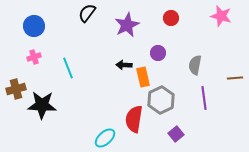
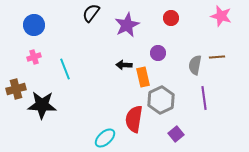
black semicircle: moved 4 px right
blue circle: moved 1 px up
cyan line: moved 3 px left, 1 px down
brown line: moved 18 px left, 21 px up
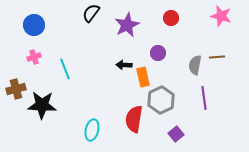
cyan ellipse: moved 13 px left, 8 px up; rotated 35 degrees counterclockwise
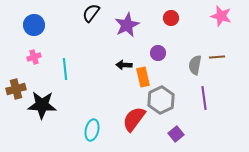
cyan line: rotated 15 degrees clockwise
red semicircle: rotated 28 degrees clockwise
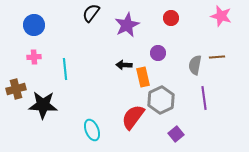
pink cross: rotated 16 degrees clockwise
black star: moved 1 px right
red semicircle: moved 1 px left, 2 px up
cyan ellipse: rotated 35 degrees counterclockwise
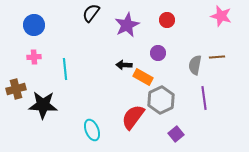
red circle: moved 4 px left, 2 px down
orange rectangle: rotated 48 degrees counterclockwise
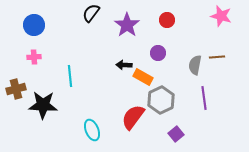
purple star: rotated 10 degrees counterclockwise
cyan line: moved 5 px right, 7 px down
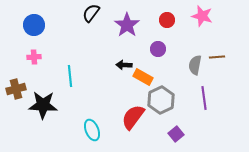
pink star: moved 19 px left
purple circle: moved 4 px up
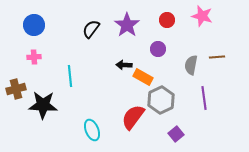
black semicircle: moved 16 px down
gray semicircle: moved 4 px left
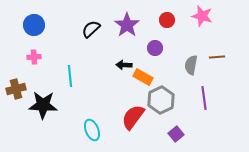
black semicircle: rotated 12 degrees clockwise
purple circle: moved 3 px left, 1 px up
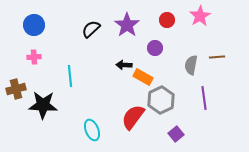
pink star: moved 2 px left; rotated 25 degrees clockwise
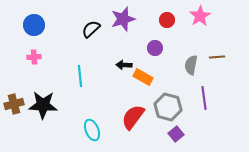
purple star: moved 4 px left, 6 px up; rotated 20 degrees clockwise
cyan line: moved 10 px right
brown cross: moved 2 px left, 15 px down
gray hexagon: moved 7 px right, 7 px down; rotated 20 degrees counterclockwise
